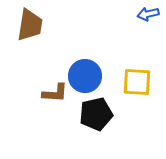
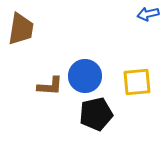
brown trapezoid: moved 9 px left, 4 px down
yellow square: rotated 8 degrees counterclockwise
brown L-shape: moved 5 px left, 7 px up
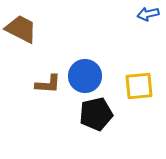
brown trapezoid: rotated 72 degrees counterclockwise
yellow square: moved 2 px right, 4 px down
brown L-shape: moved 2 px left, 2 px up
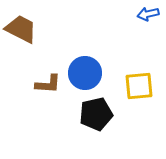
blue circle: moved 3 px up
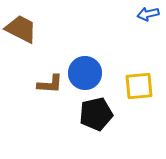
brown L-shape: moved 2 px right
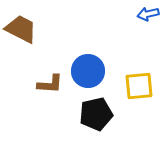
blue circle: moved 3 px right, 2 px up
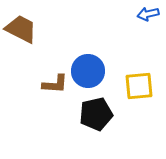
brown L-shape: moved 5 px right
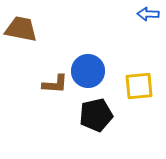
blue arrow: rotated 15 degrees clockwise
brown trapezoid: rotated 16 degrees counterclockwise
black pentagon: moved 1 px down
